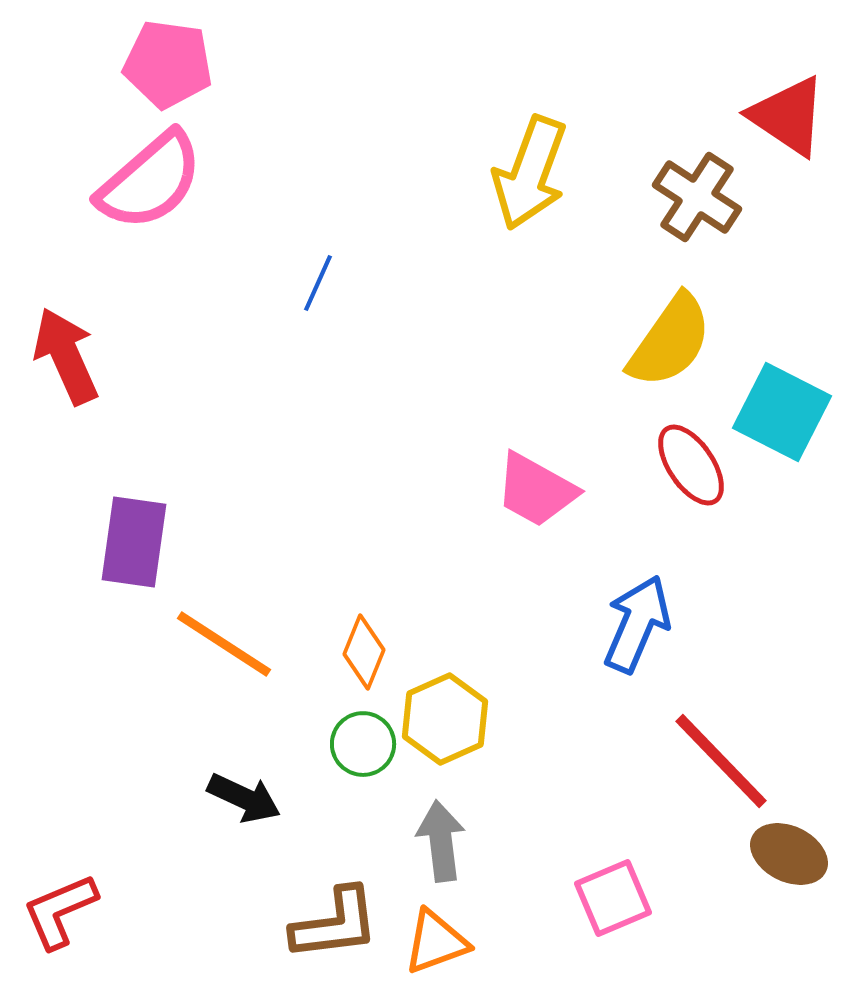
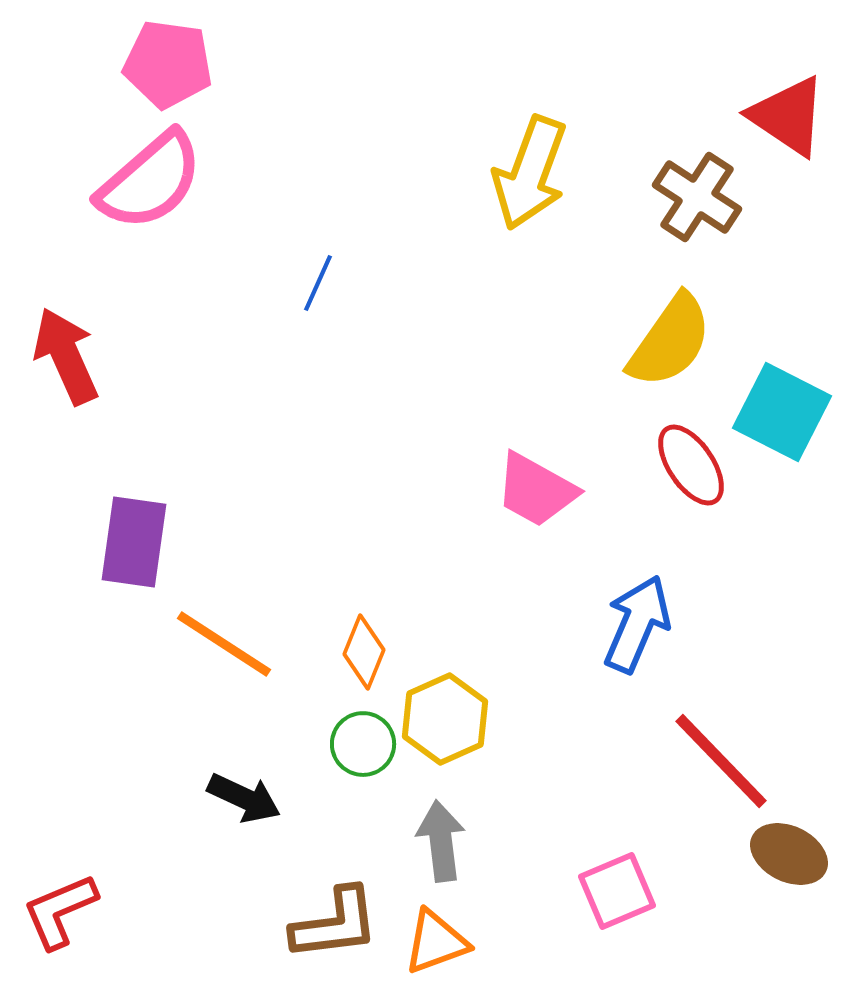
pink square: moved 4 px right, 7 px up
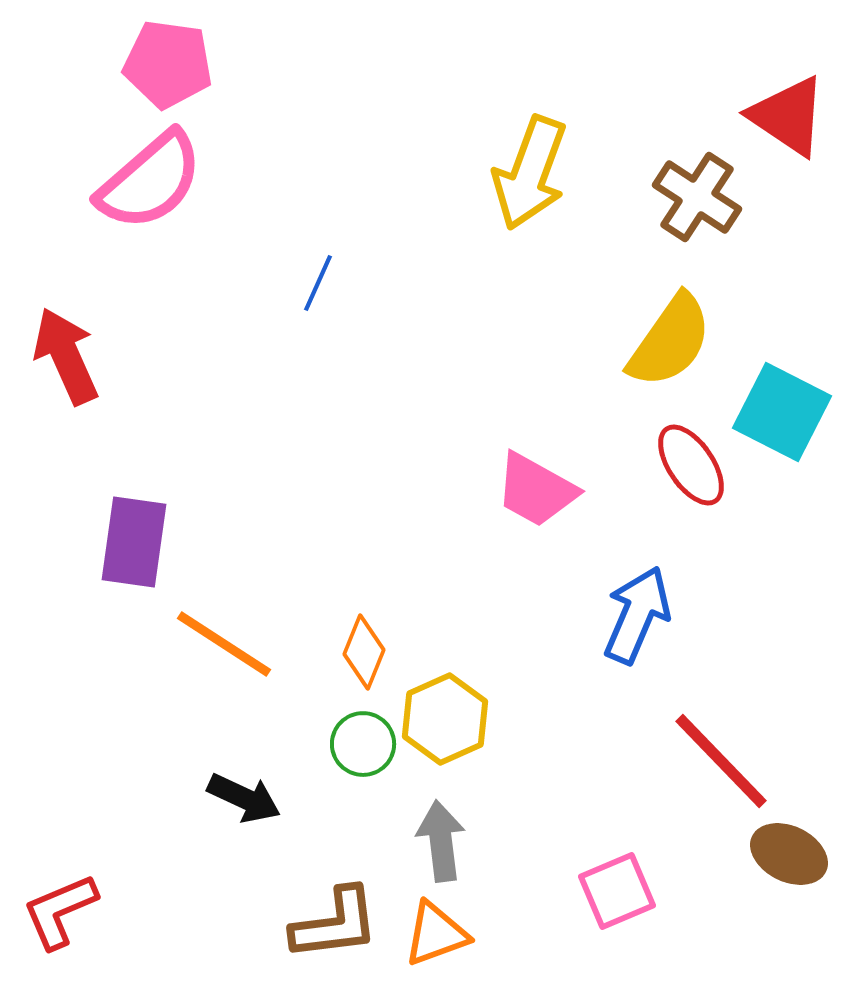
blue arrow: moved 9 px up
orange triangle: moved 8 px up
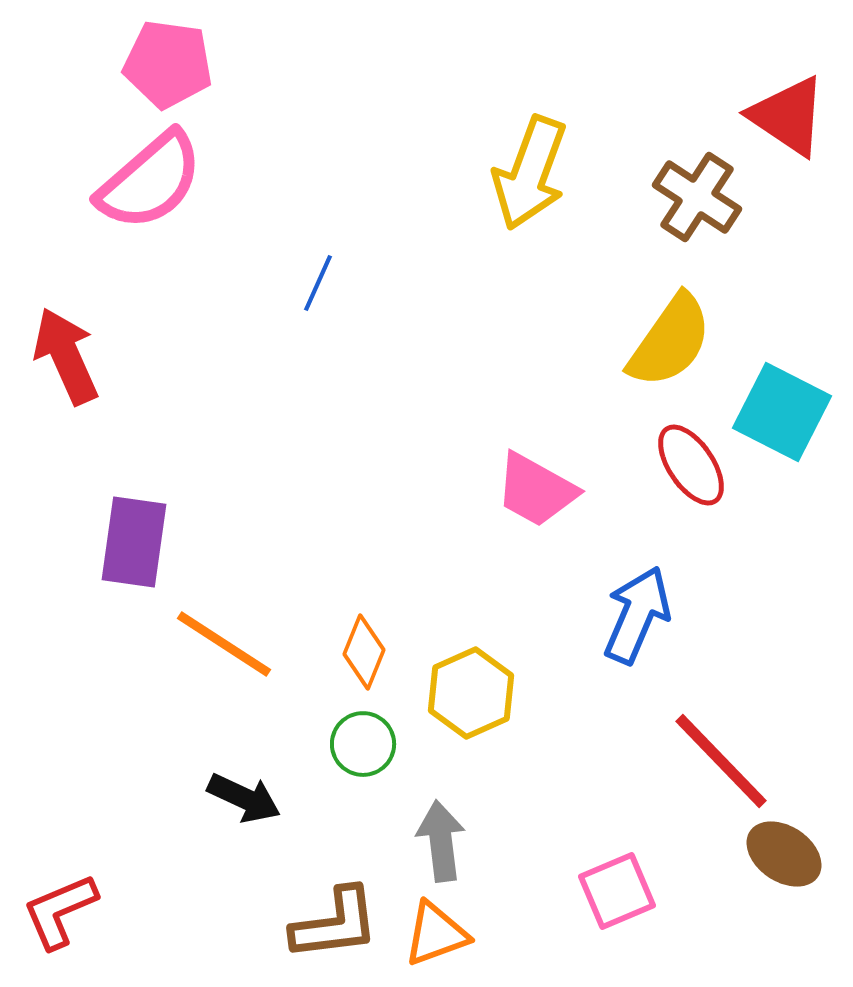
yellow hexagon: moved 26 px right, 26 px up
brown ellipse: moved 5 px left; rotated 8 degrees clockwise
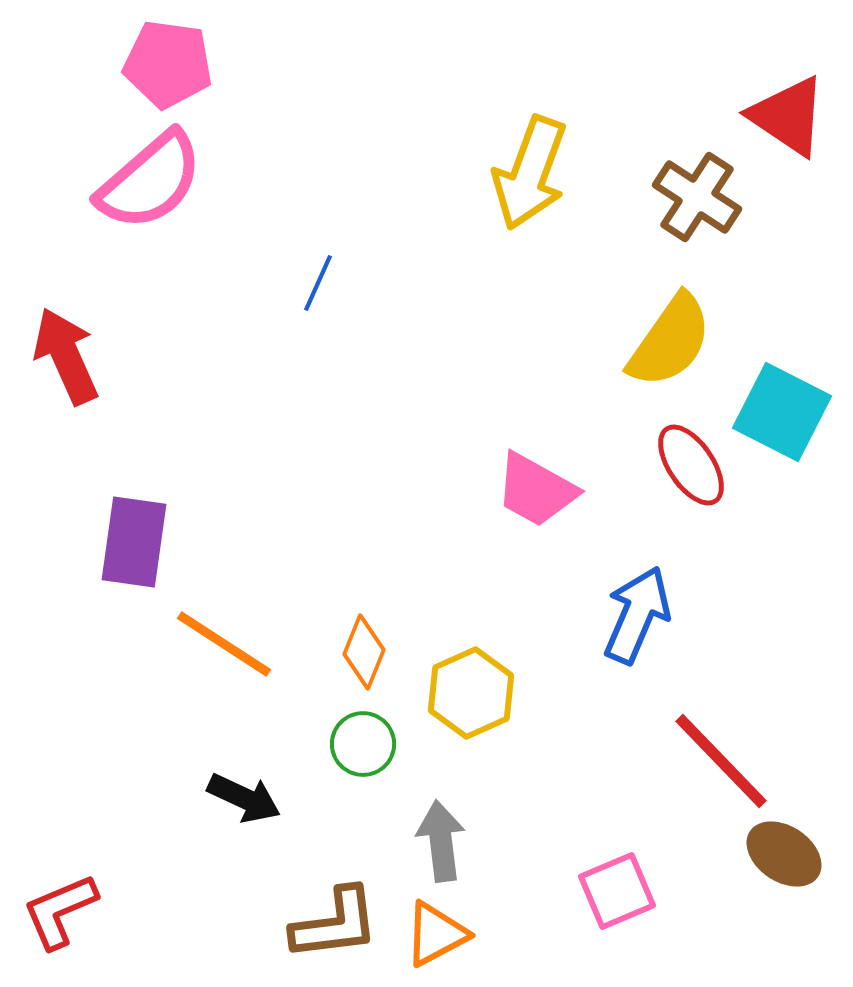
orange triangle: rotated 8 degrees counterclockwise
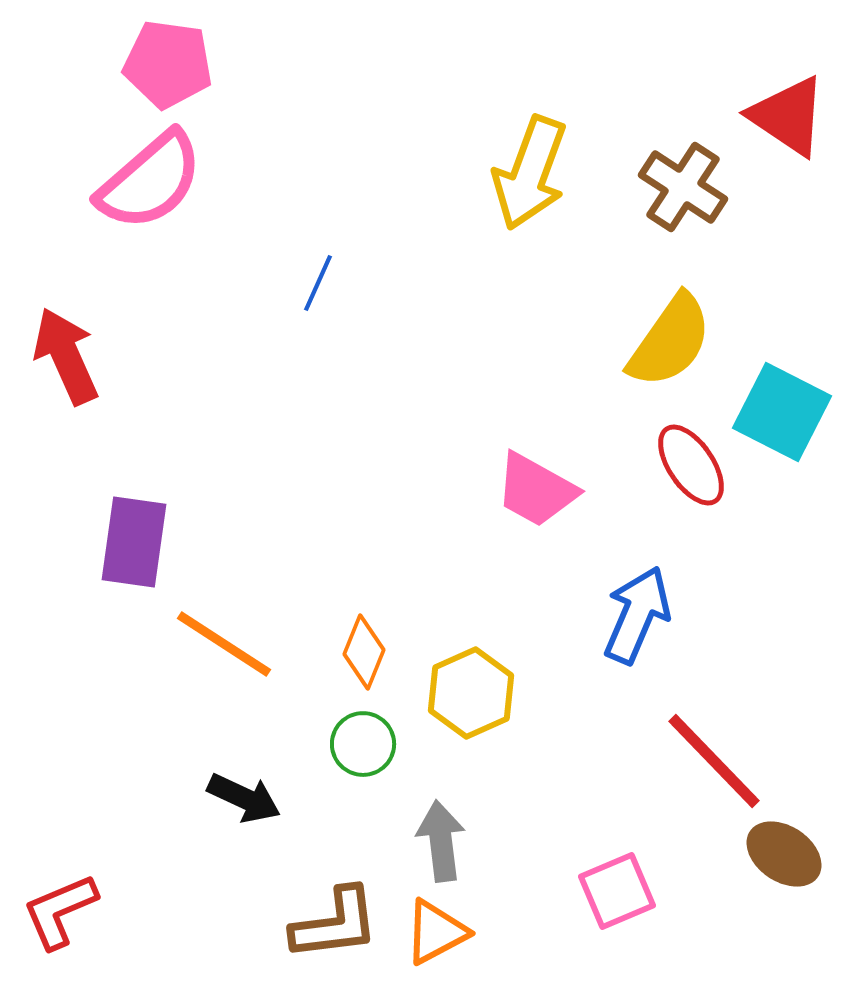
brown cross: moved 14 px left, 10 px up
red line: moved 7 px left
orange triangle: moved 2 px up
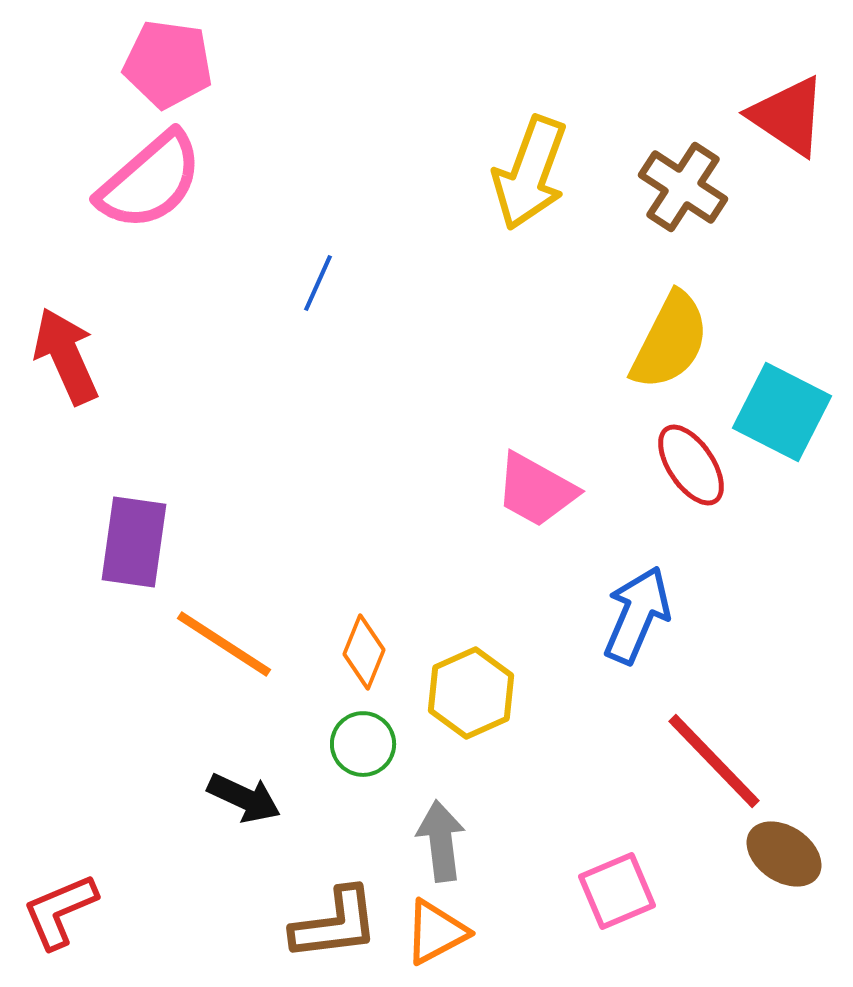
yellow semicircle: rotated 8 degrees counterclockwise
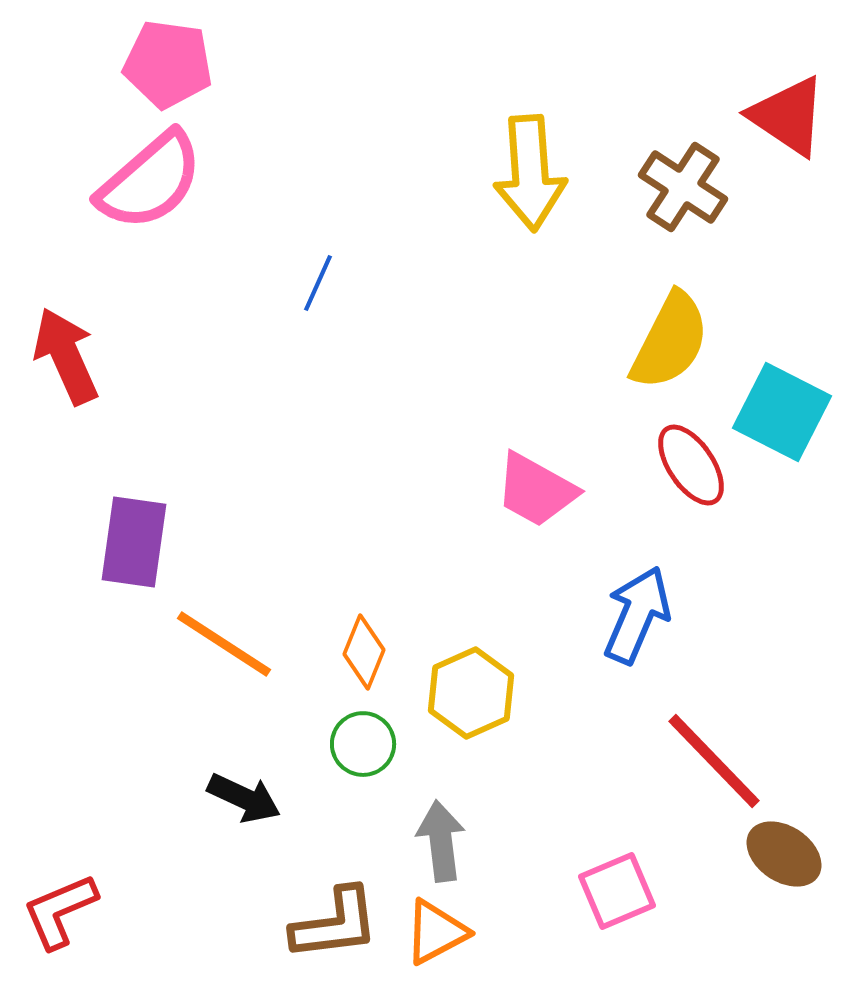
yellow arrow: rotated 24 degrees counterclockwise
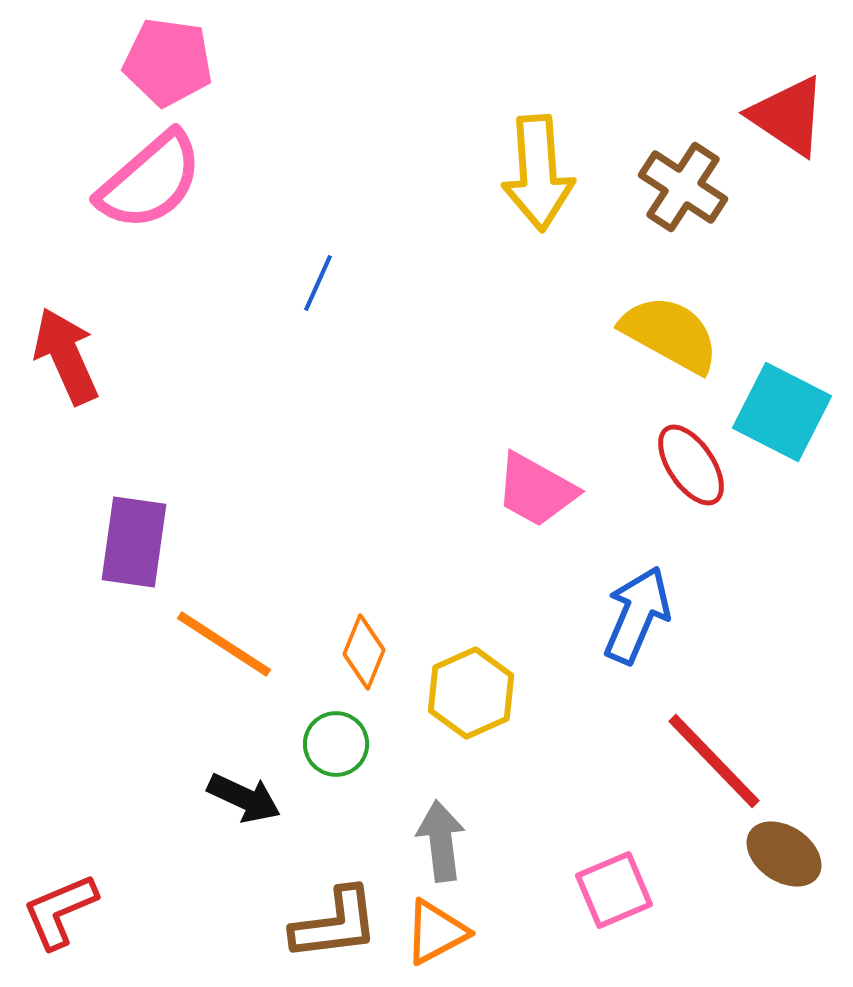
pink pentagon: moved 2 px up
yellow arrow: moved 8 px right
yellow semicircle: moved 7 px up; rotated 88 degrees counterclockwise
green circle: moved 27 px left
pink square: moved 3 px left, 1 px up
